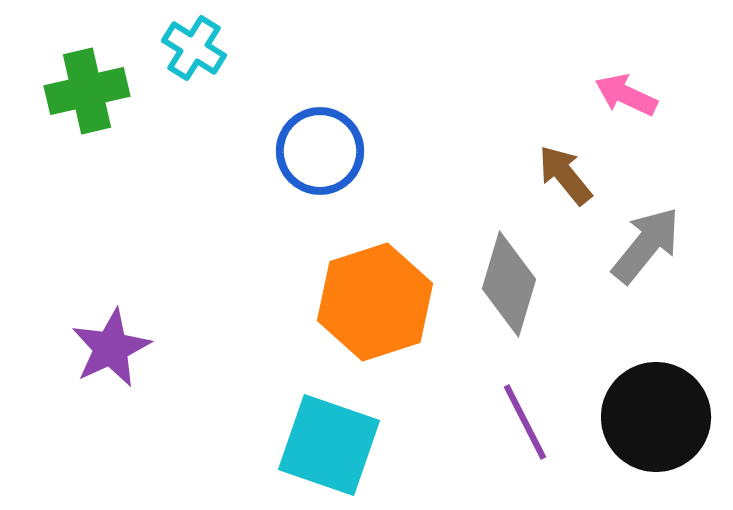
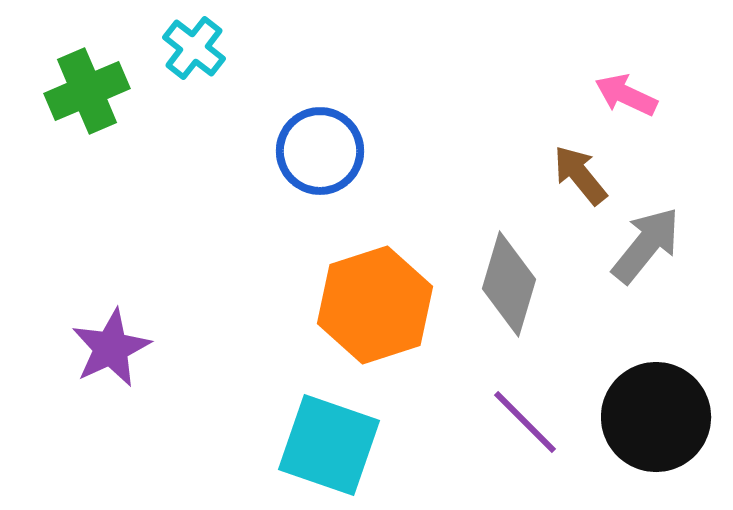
cyan cross: rotated 6 degrees clockwise
green cross: rotated 10 degrees counterclockwise
brown arrow: moved 15 px right
orange hexagon: moved 3 px down
purple line: rotated 18 degrees counterclockwise
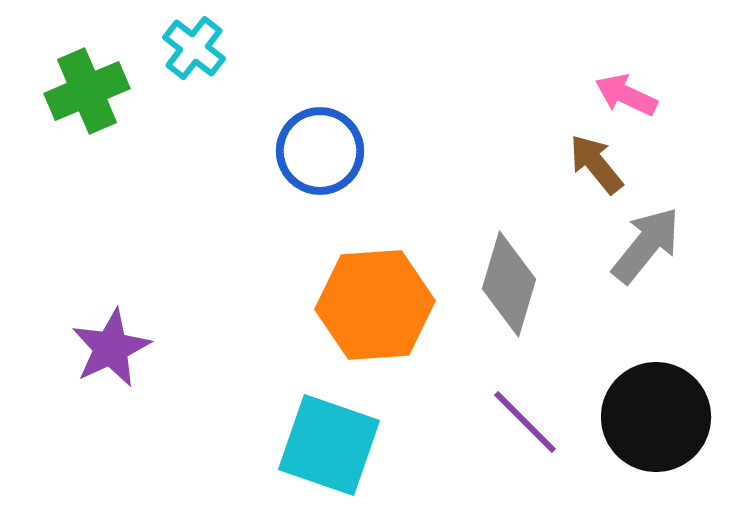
brown arrow: moved 16 px right, 11 px up
orange hexagon: rotated 14 degrees clockwise
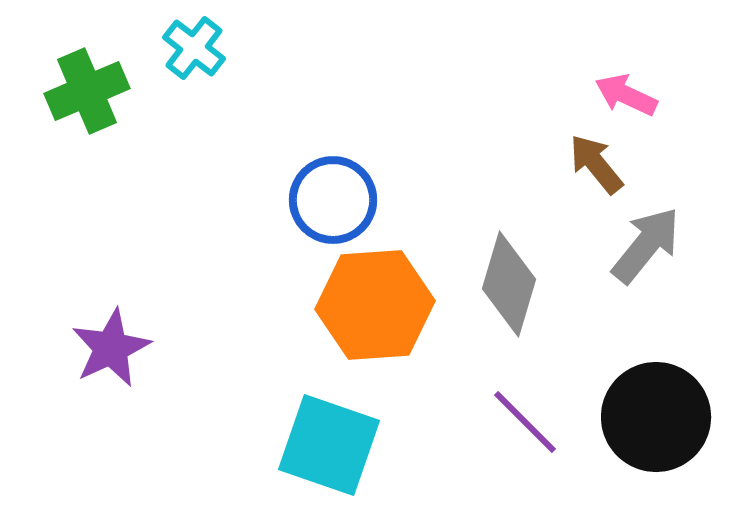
blue circle: moved 13 px right, 49 px down
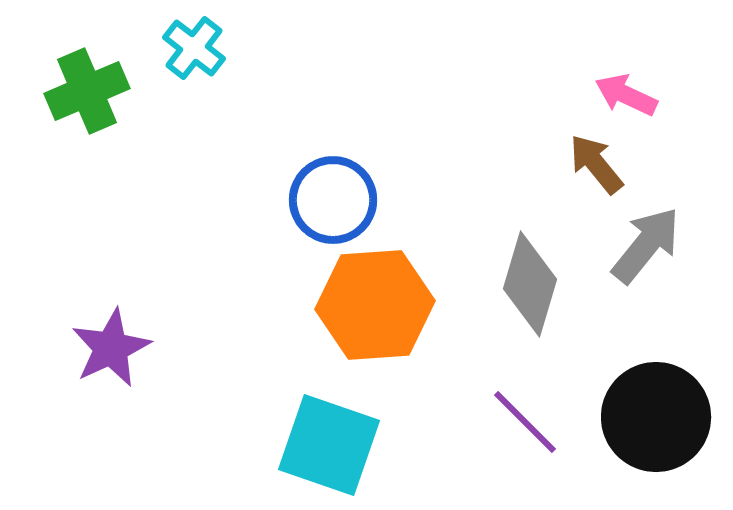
gray diamond: moved 21 px right
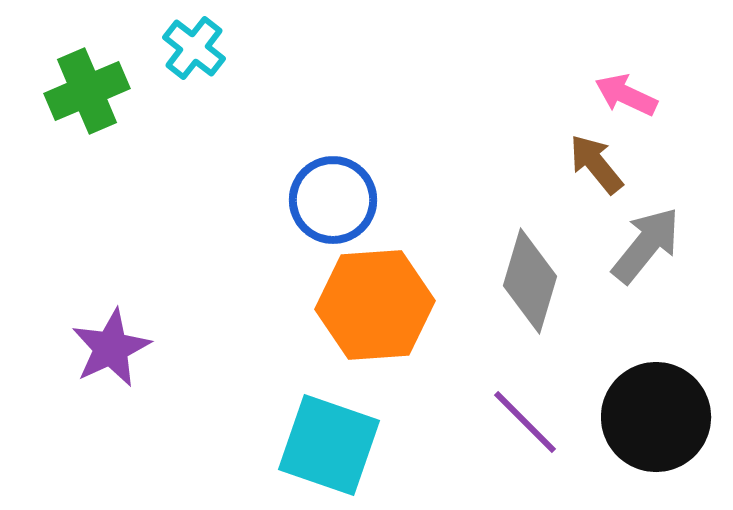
gray diamond: moved 3 px up
